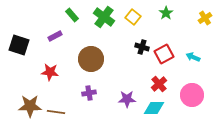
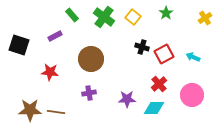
brown star: moved 4 px down
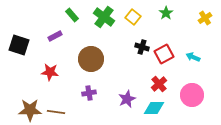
purple star: rotated 24 degrees counterclockwise
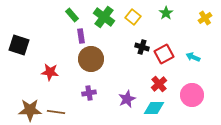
purple rectangle: moved 26 px right; rotated 72 degrees counterclockwise
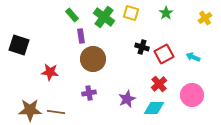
yellow square: moved 2 px left, 4 px up; rotated 21 degrees counterclockwise
brown circle: moved 2 px right
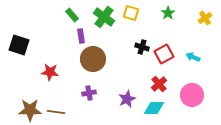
green star: moved 2 px right
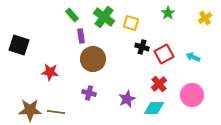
yellow square: moved 10 px down
purple cross: rotated 24 degrees clockwise
